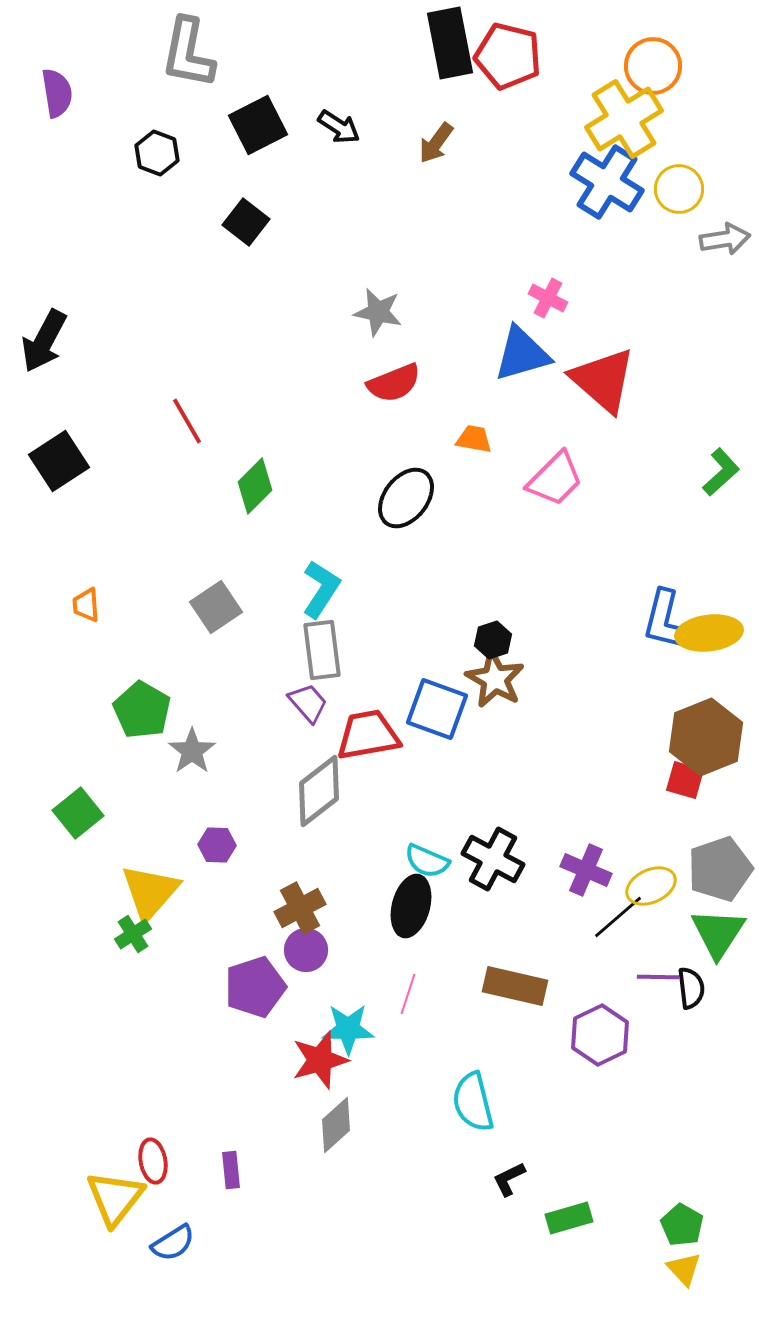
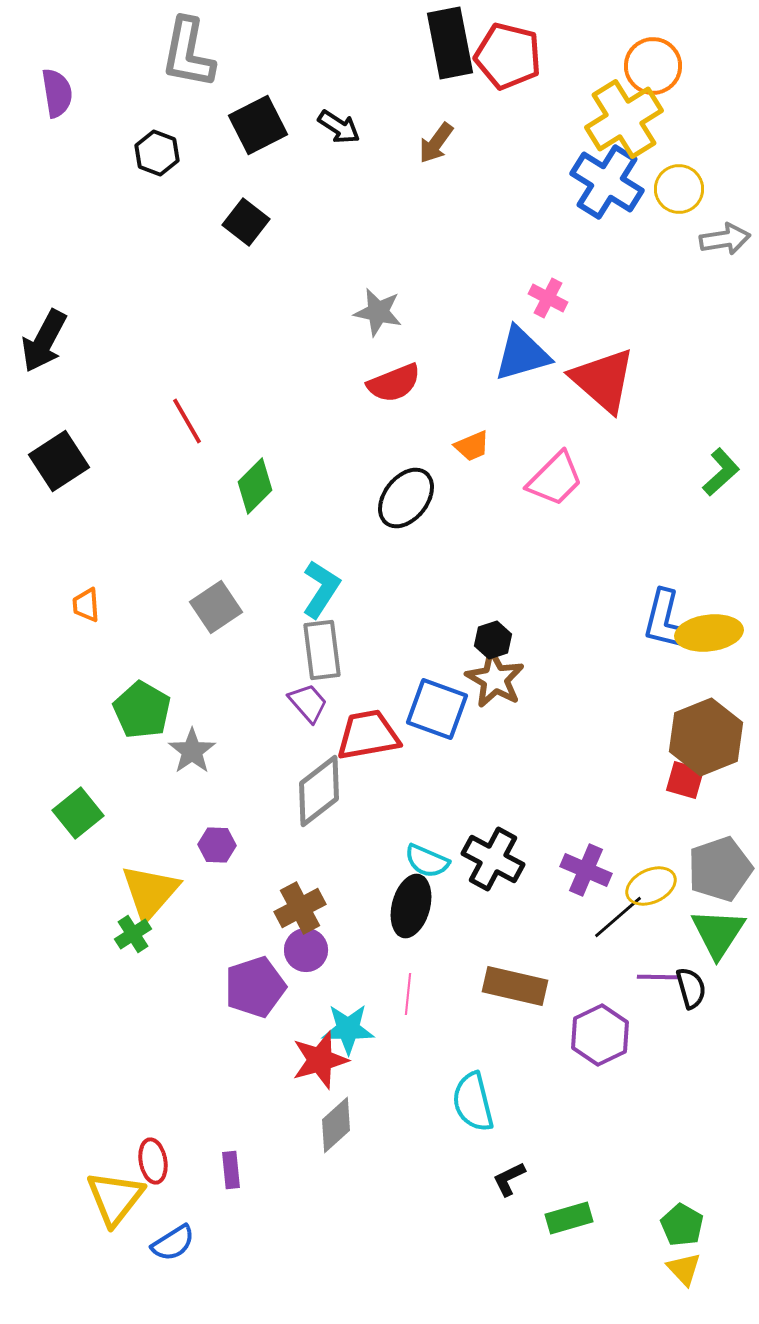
orange trapezoid at (474, 439): moved 2 px left, 7 px down; rotated 147 degrees clockwise
black semicircle at (691, 988): rotated 9 degrees counterclockwise
pink line at (408, 994): rotated 12 degrees counterclockwise
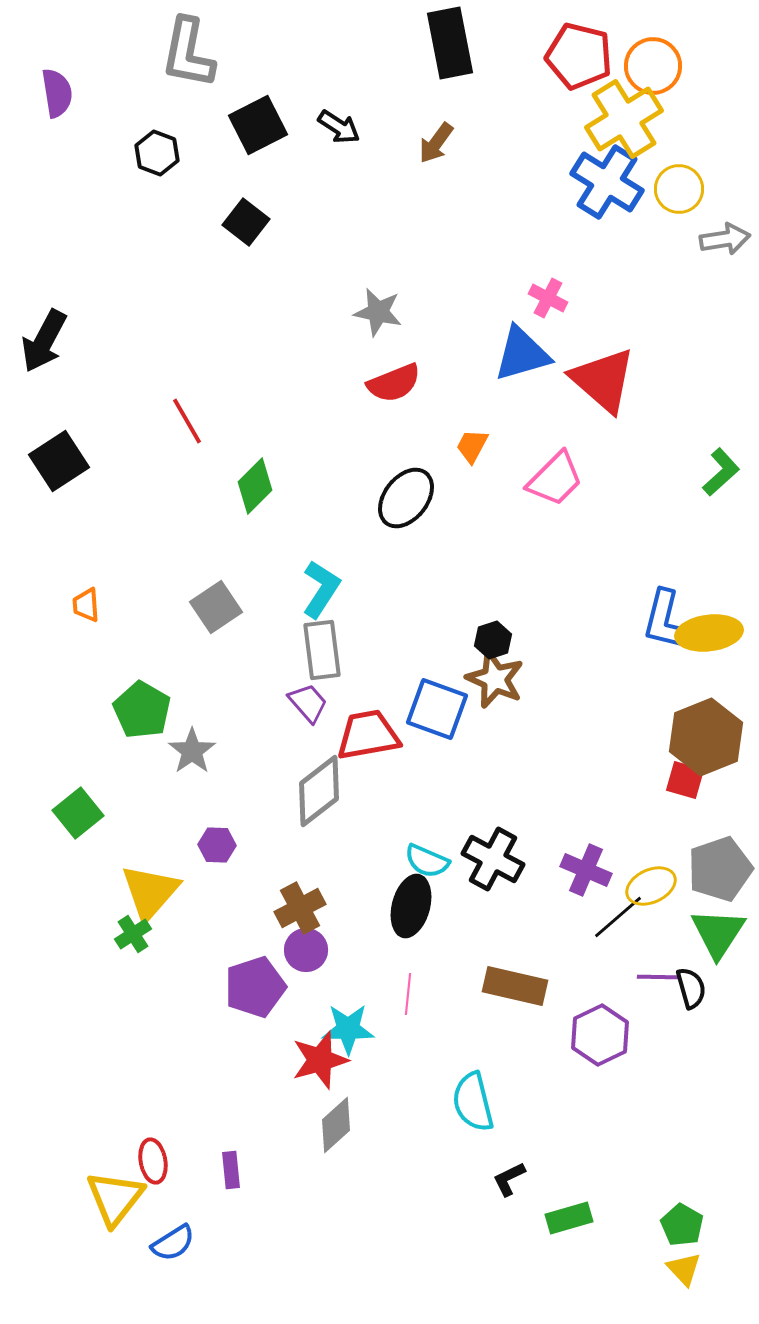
red pentagon at (508, 56): moved 71 px right
orange trapezoid at (472, 446): rotated 141 degrees clockwise
brown star at (495, 679): rotated 6 degrees counterclockwise
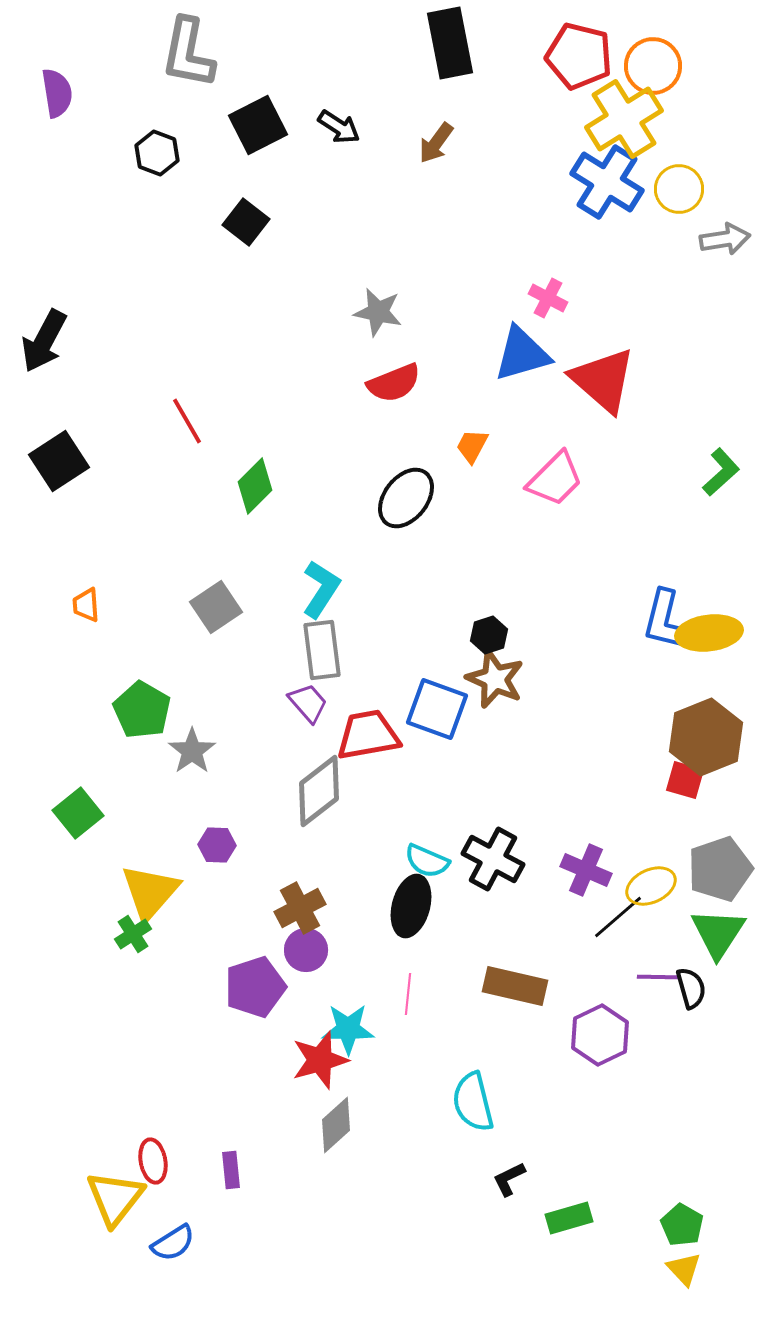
black hexagon at (493, 640): moved 4 px left, 5 px up
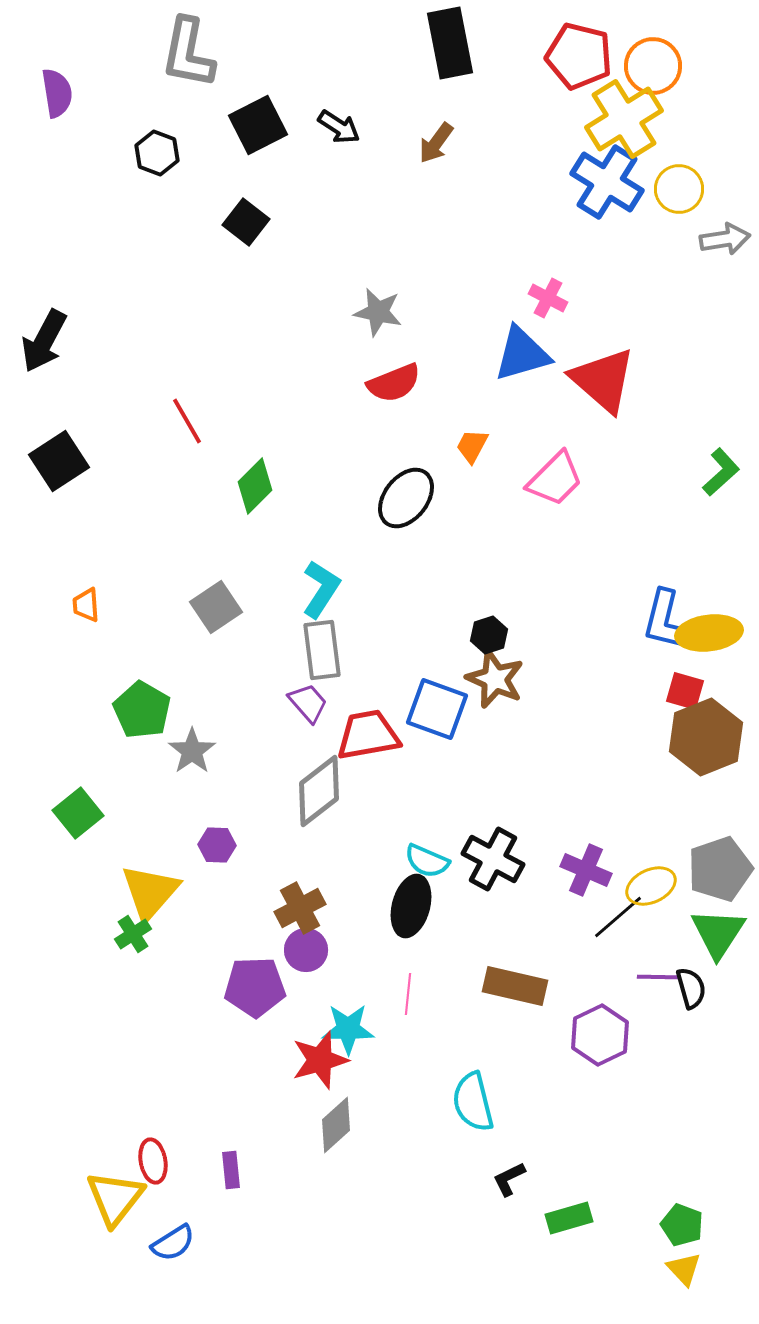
red square at (685, 780): moved 89 px up
purple pentagon at (255, 987): rotated 16 degrees clockwise
green pentagon at (682, 1225): rotated 9 degrees counterclockwise
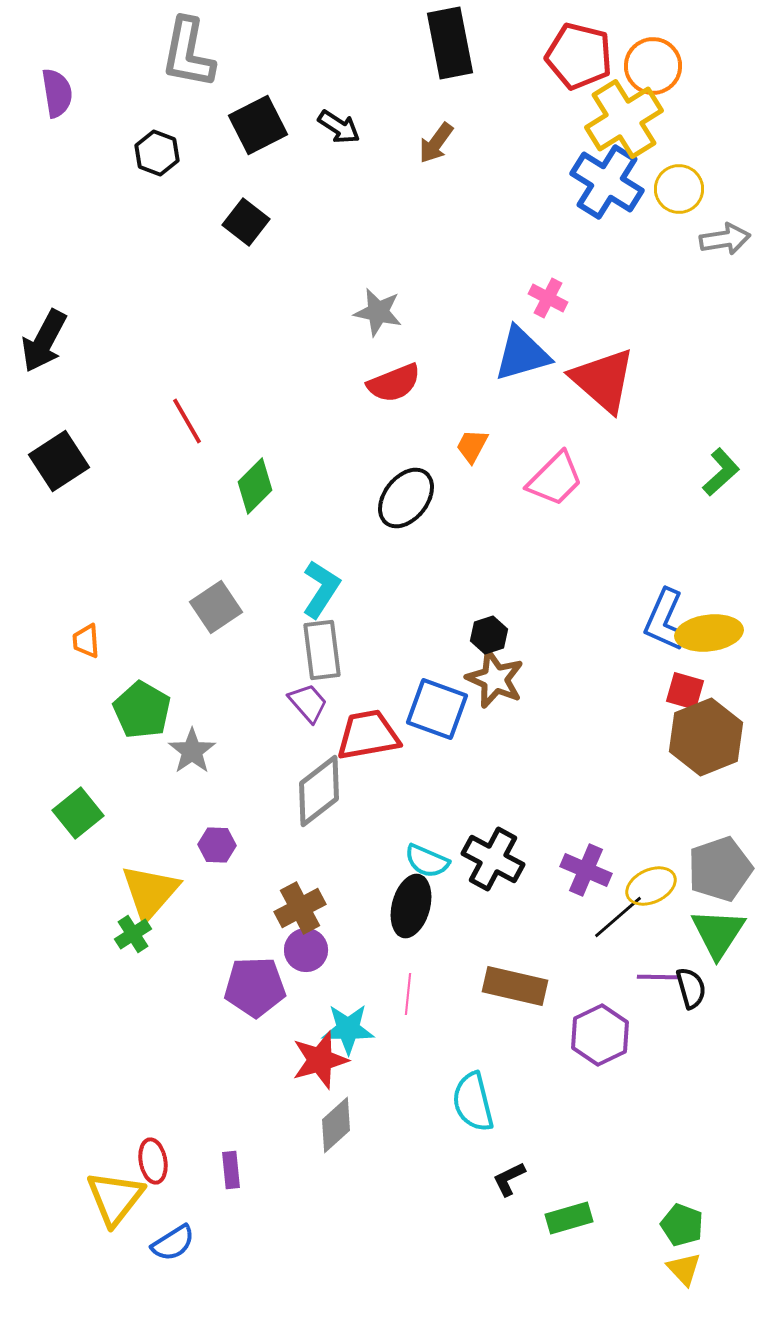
orange trapezoid at (86, 605): moved 36 px down
blue L-shape at (665, 620): rotated 10 degrees clockwise
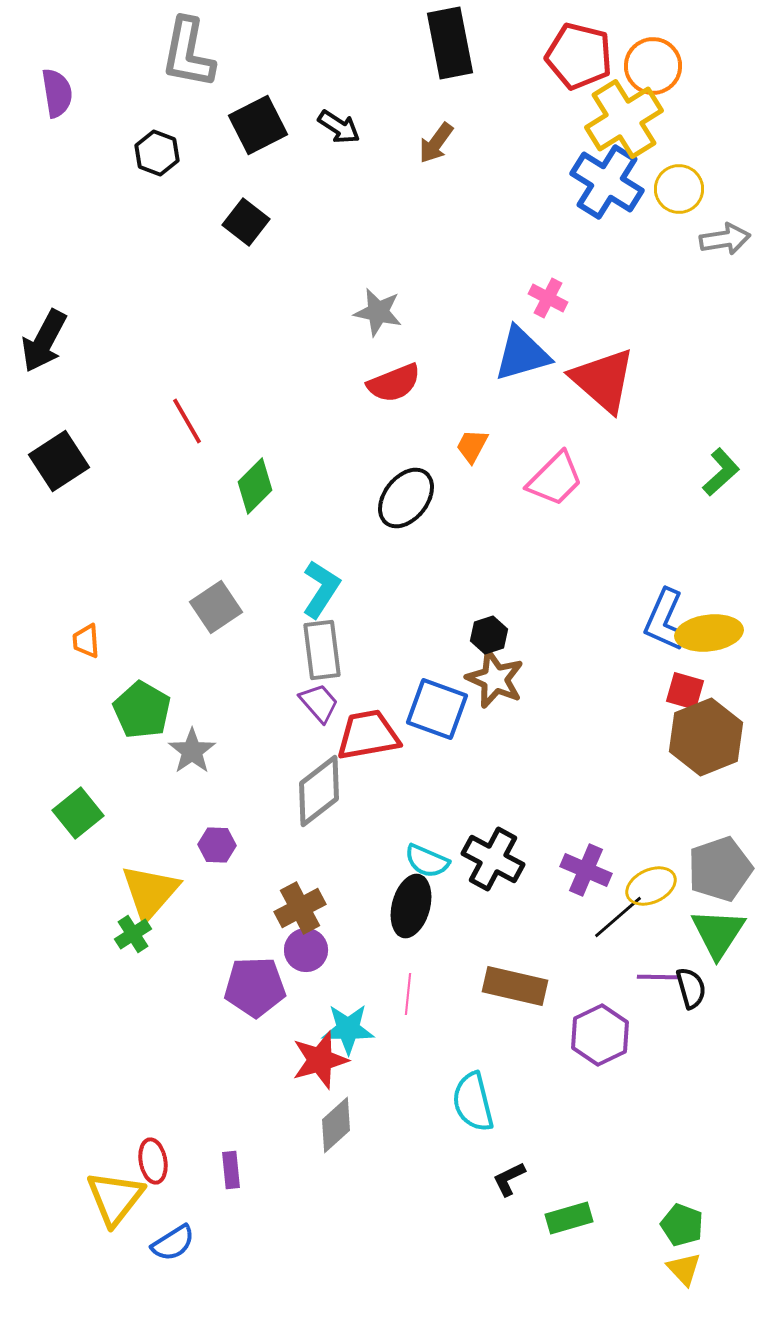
purple trapezoid at (308, 703): moved 11 px right
